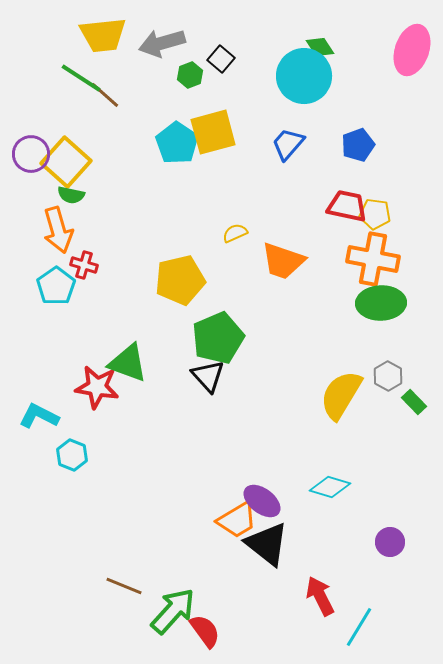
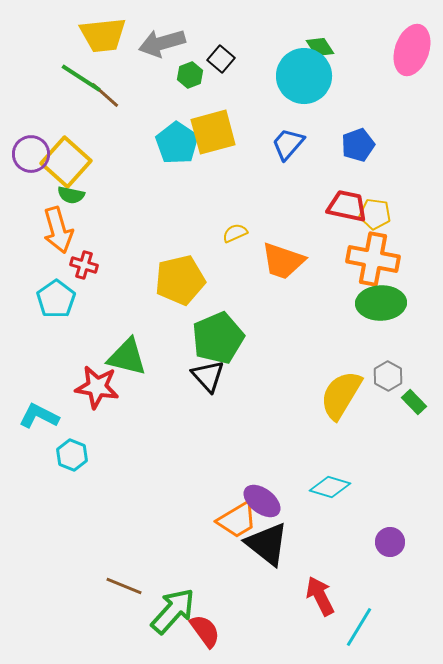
cyan pentagon at (56, 286): moved 13 px down
green triangle at (128, 363): moved 1 px left, 6 px up; rotated 6 degrees counterclockwise
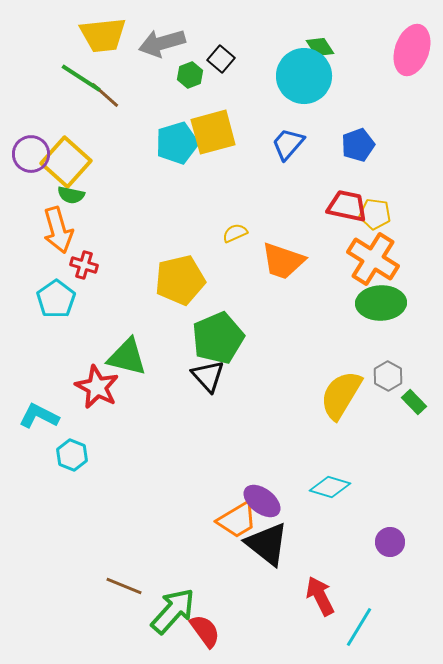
cyan pentagon at (177, 143): rotated 21 degrees clockwise
orange cross at (373, 259): rotated 21 degrees clockwise
red star at (97, 387): rotated 18 degrees clockwise
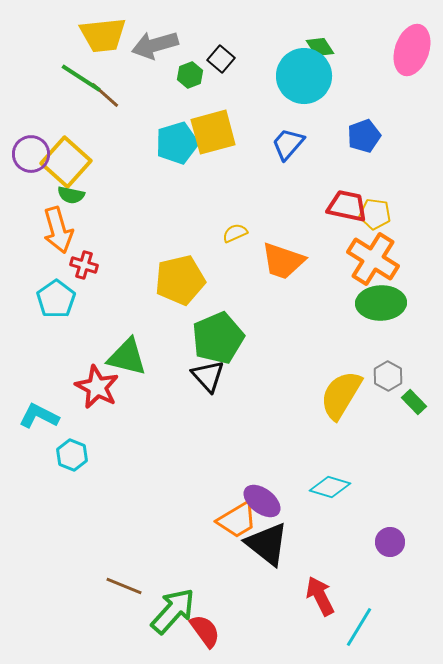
gray arrow at (162, 43): moved 7 px left, 2 px down
blue pentagon at (358, 145): moved 6 px right, 9 px up
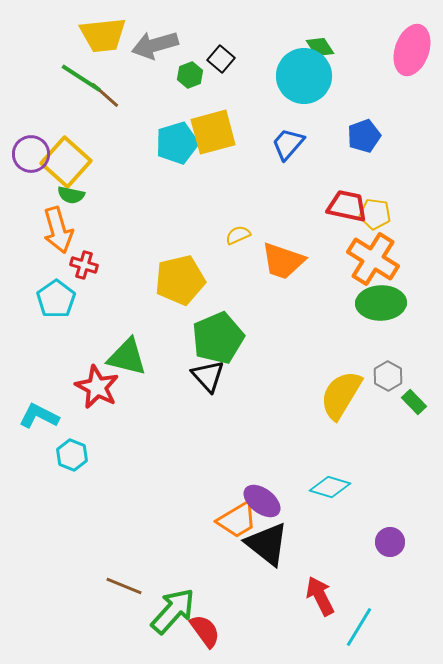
yellow semicircle at (235, 233): moved 3 px right, 2 px down
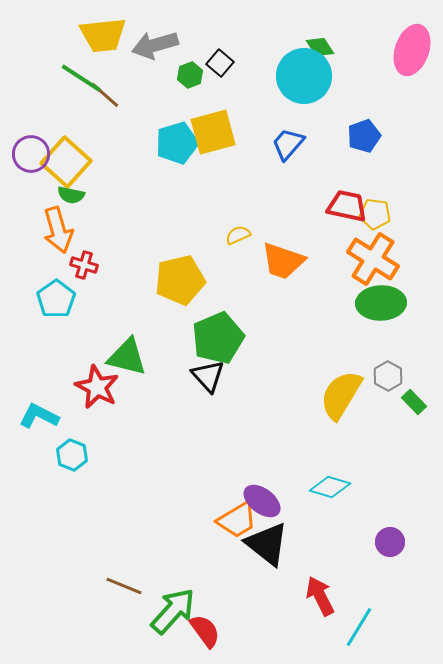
black square at (221, 59): moved 1 px left, 4 px down
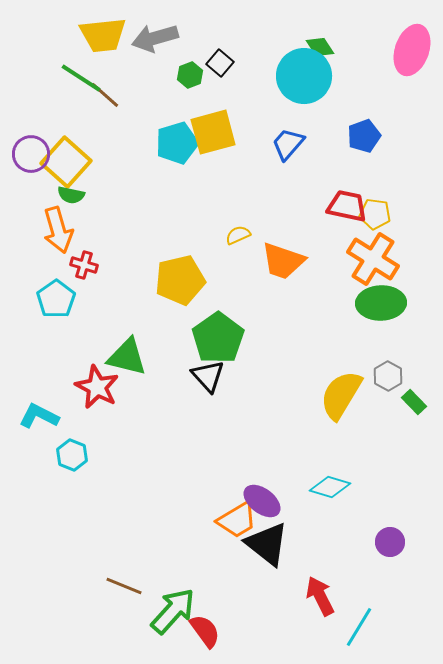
gray arrow at (155, 45): moved 7 px up
green pentagon at (218, 338): rotated 12 degrees counterclockwise
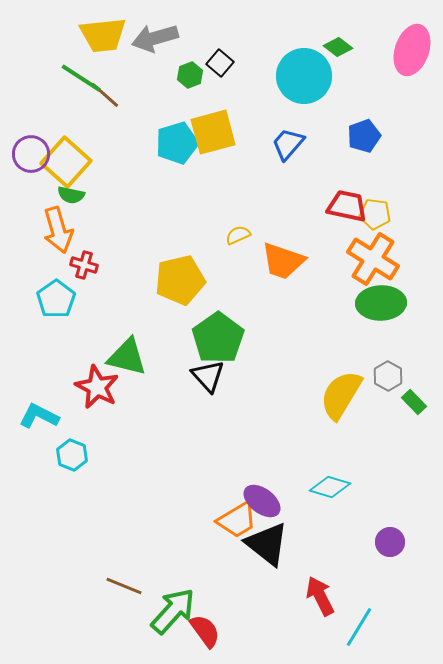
green diamond at (320, 47): moved 18 px right; rotated 20 degrees counterclockwise
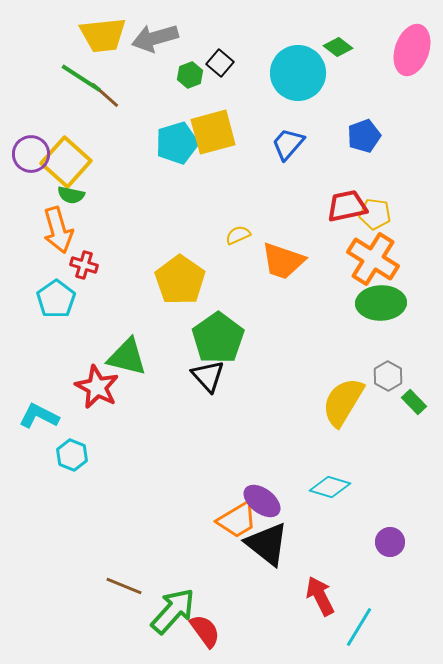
cyan circle at (304, 76): moved 6 px left, 3 px up
red trapezoid at (347, 206): rotated 24 degrees counterclockwise
yellow pentagon at (180, 280): rotated 24 degrees counterclockwise
yellow semicircle at (341, 395): moved 2 px right, 7 px down
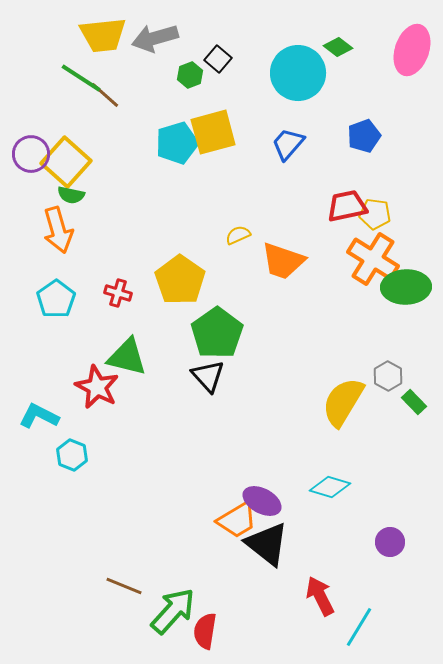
black square at (220, 63): moved 2 px left, 4 px up
red cross at (84, 265): moved 34 px right, 28 px down
green ellipse at (381, 303): moved 25 px right, 16 px up
green pentagon at (218, 338): moved 1 px left, 5 px up
purple ellipse at (262, 501): rotated 9 degrees counterclockwise
red semicircle at (205, 631): rotated 135 degrees counterclockwise
